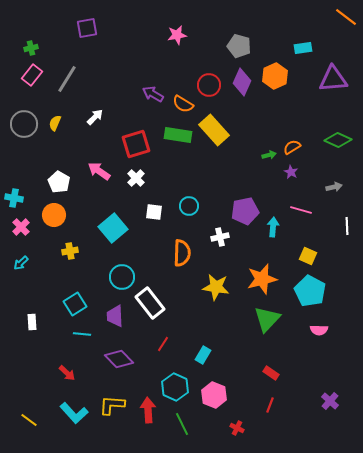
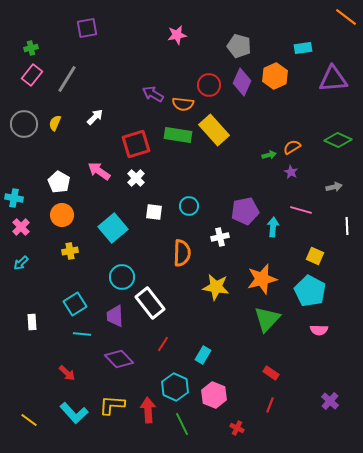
orange semicircle at (183, 104): rotated 25 degrees counterclockwise
orange circle at (54, 215): moved 8 px right
yellow square at (308, 256): moved 7 px right
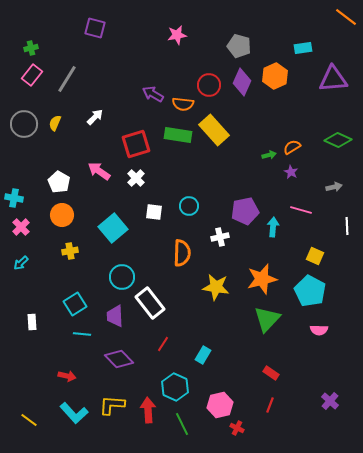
purple square at (87, 28): moved 8 px right; rotated 25 degrees clockwise
red arrow at (67, 373): moved 3 px down; rotated 30 degrees counterclockwise
pink hexagon at (214, 395): moved 6 px right, 10 px down; rotated 25 degrees clockwise
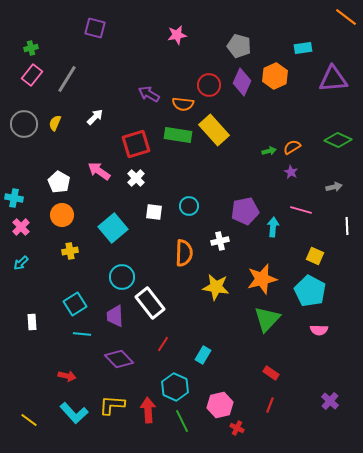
purple arrow at (153, 94): moved 4 px left
green arrow at (269, 155): moved 4 px up
white cross at (220, 237): moved 4 px down
orange semicircle at (182, 253): moved 2 px right
green line at (182, 424): moved 3 px up
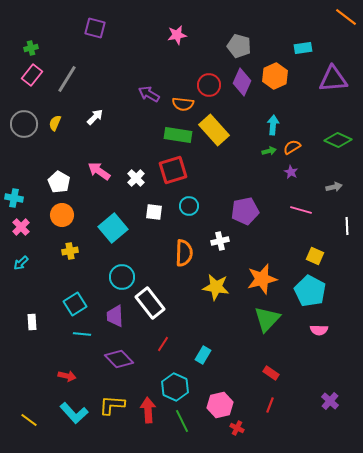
red square at (136, 144): moved 37 px right, 26 px down
cyan arrow at (273, 227): moved 102 px up
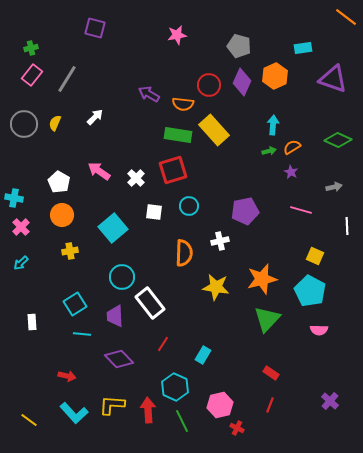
purple triangle at (333, 79): rotated 24 degrees clockwise
